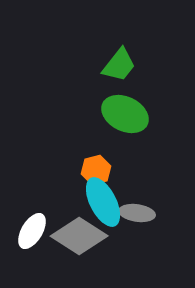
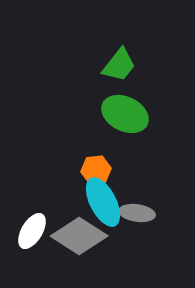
orange hexagon: rotated 8 degrees clockwise
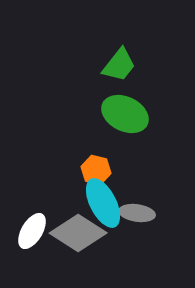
orange hexagon: rotated 20 degrees clockwise
cyan ellipse: moved 1 px down
gray diamond: moved 1 px left, 3 px up
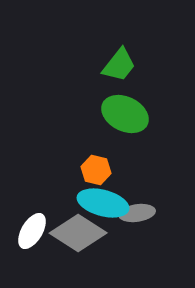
cyan ellipse: rotated 48 degrees counterclockwise
gray ellipse: rotated 16 degrees counterclockwise
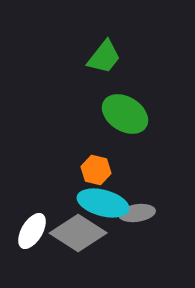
green trapezoid: moved 15 px left, 8 px up
green ellipse: rotated 6 degrees clockwise
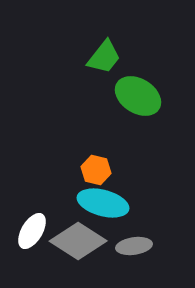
green ellipse: moved 13 px right, 18 px up
gray ellipse: moved 3 px left, 33 px down
gray diamond: moved 8 px down
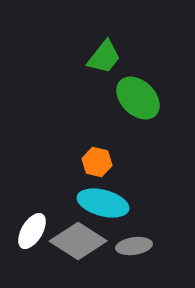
green ellipse: moved 2 px down; rotated 12 degrees clockwise
orange hexagon: moved 1 px right, 8 px up
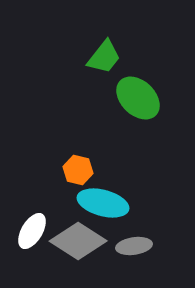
orange hexagon: moved 19 px left, 8 px down
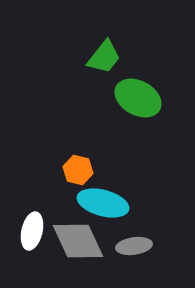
green ellipse: rotated 15 degrees counterclockwise
white ellipse: rotated 18 degrees counterclockwise
gray diamond: rotated 32 degrees clockwise
